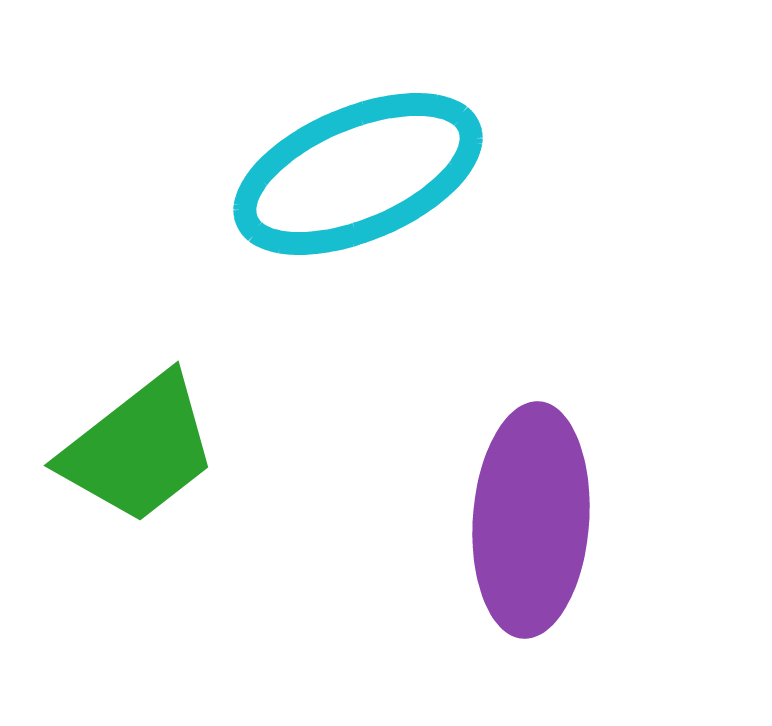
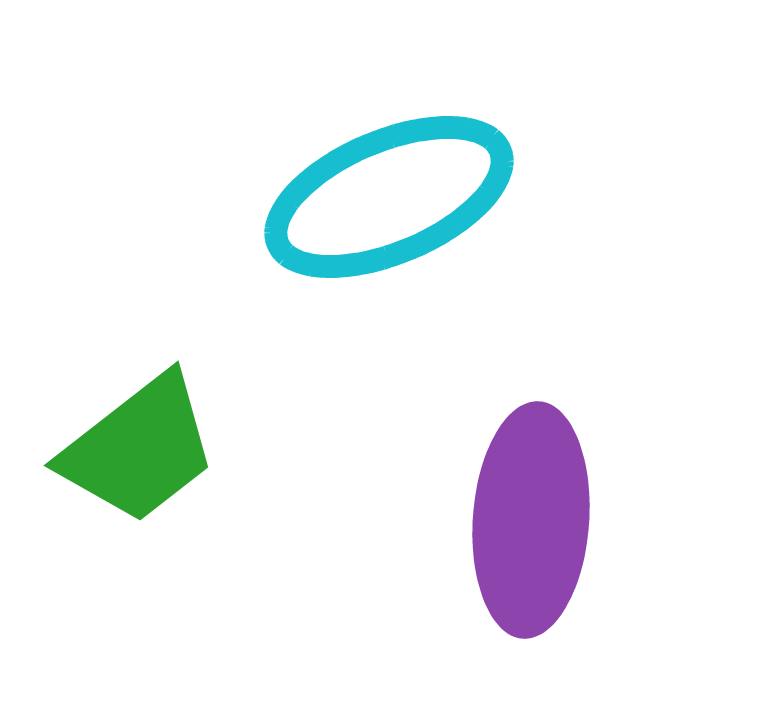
cyan ellipse: moved 31 px right, 23 px down
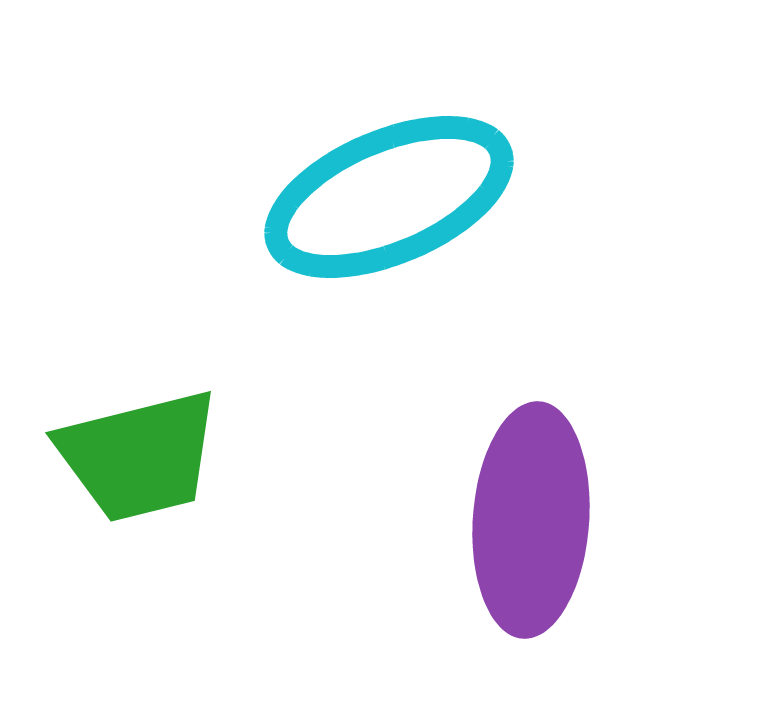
green trapezoid: moved 7 px down; rotated 24 degrees clockwise
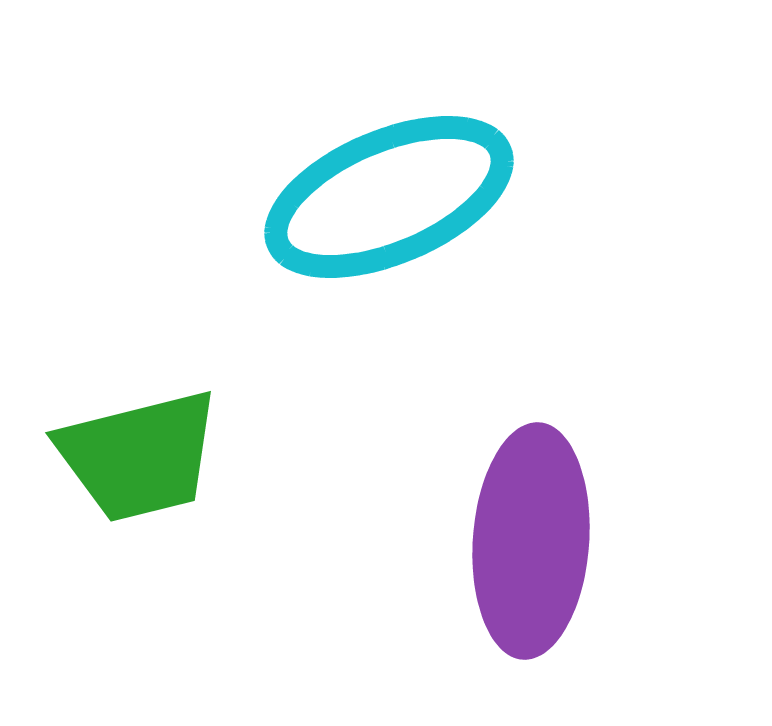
purple ellipse: moved 21 px down
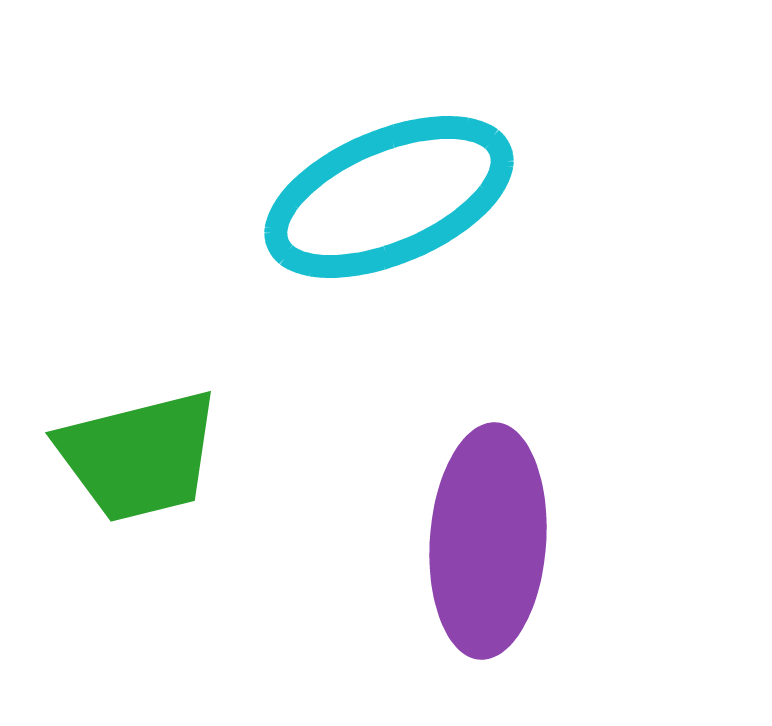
purple ellipse: moved 43 px left
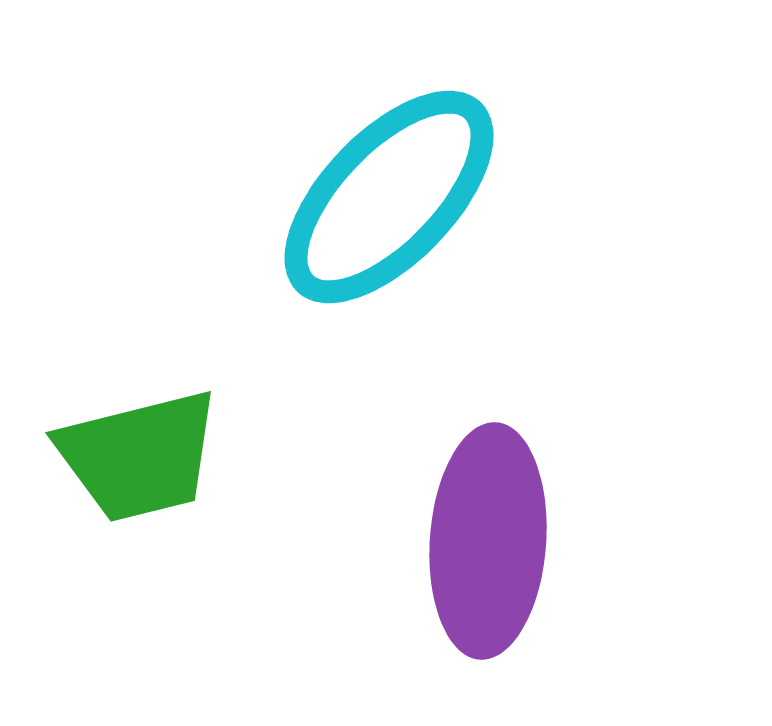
cyan ellipse: rotated 23 degrees counterclockwise
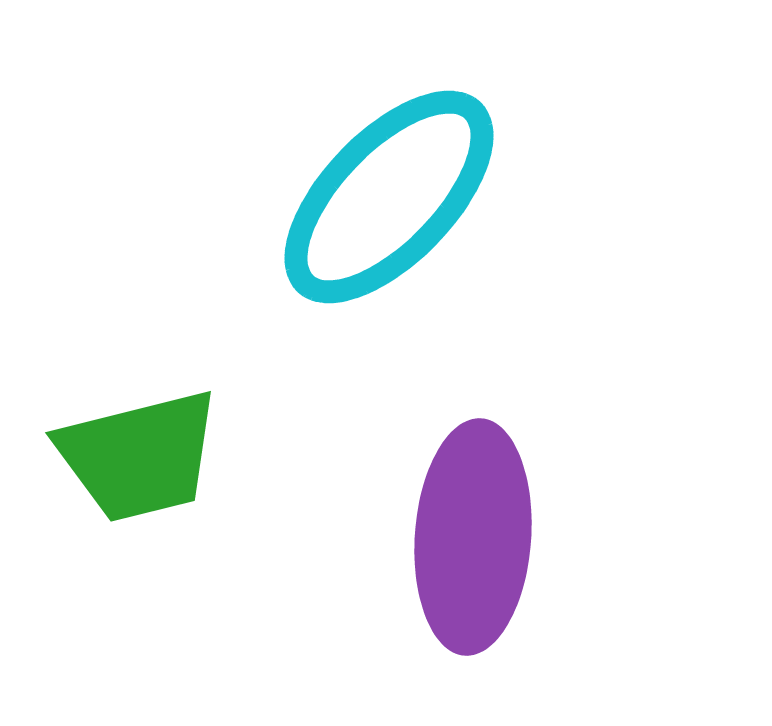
purple ellipse: moved 15 px left, 4 px up
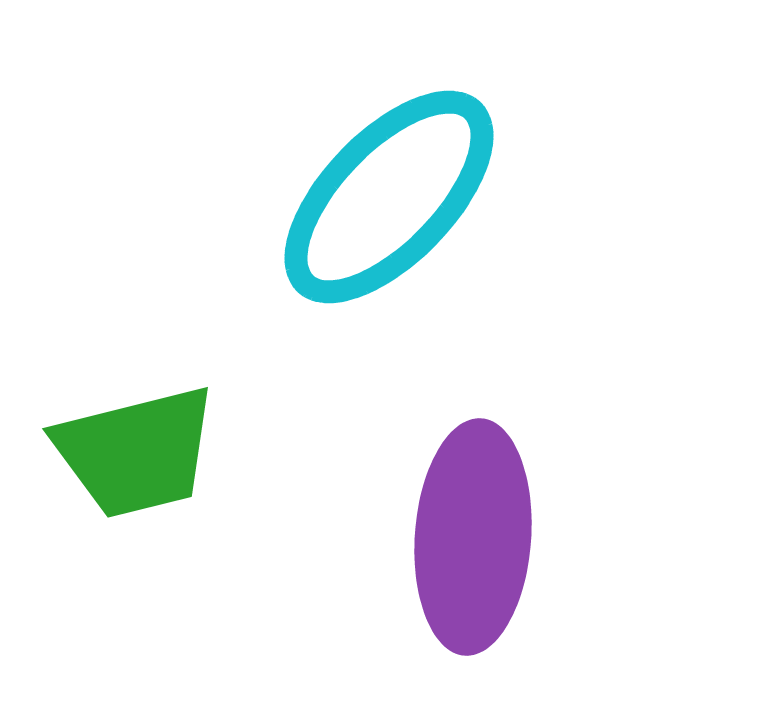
green trapezoid: moved 3 px left, 4 px up
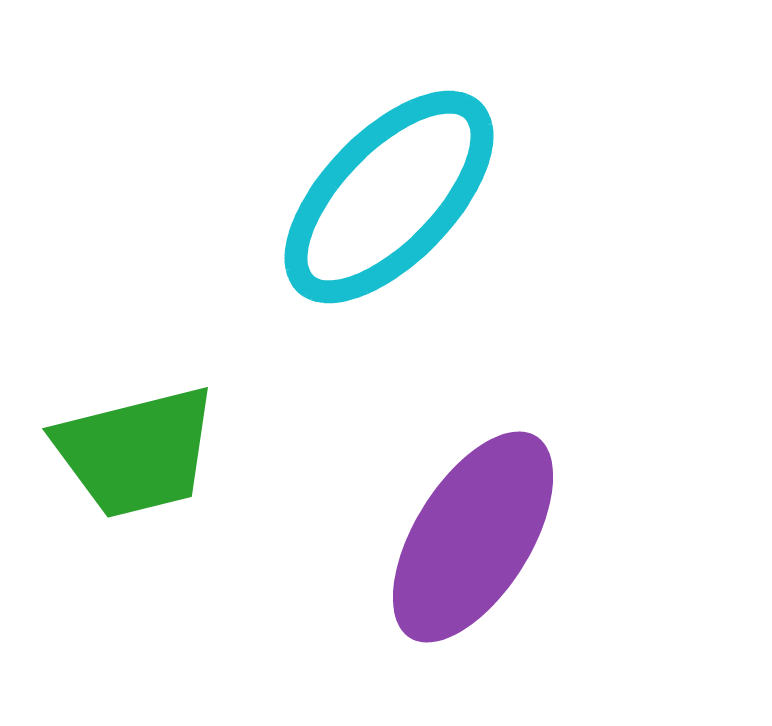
purple ellipse: rotated 28 degrees clockwise
